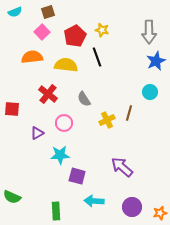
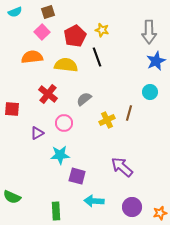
gray semicircle: rotated 84 degrees clockwise
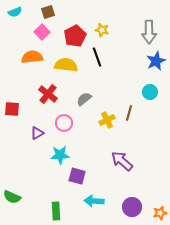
purple arrow: moved 6 px up
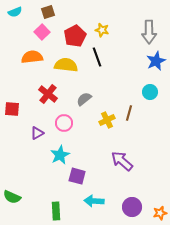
cyan star: rotated 24 degrees counterclockwise
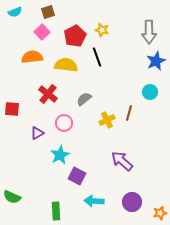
purple square: rotated 12 degrees clockwise
purple circle: moved 5 px up
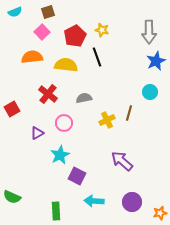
gray semicircle: moved 1 px up; rotated 28 degrees clockwise
red square: rotated 35 degrees counterclockwise
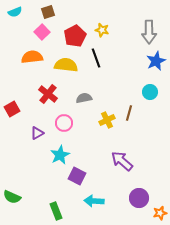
black line: moved 1 px left, 1 px down
purple circle: moved 7 px right, 4 px up
green rectangle: rotated 18 degrees counterclockwise
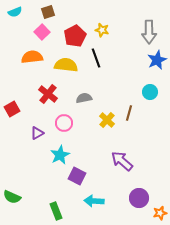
blue star: moved 1 px right, 1 px up
yellow cross: rotated 21 degrees counterclockwise
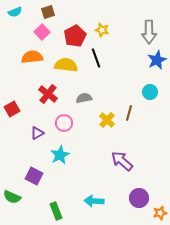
purple square: moved 43 px left
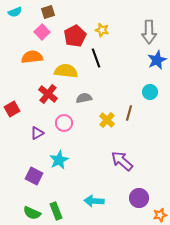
yellow semicircle: moved 6 px down
cyan star: moved 1 px left, 5 px down
green semicircle: moved 20 px right, 16 px down
orange star: moved 2 px down
